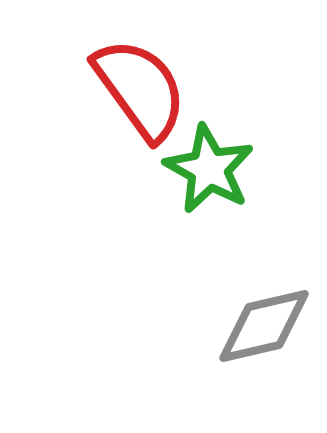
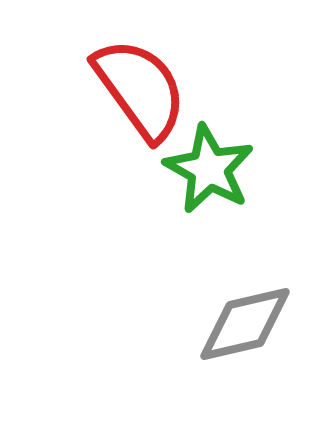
gray diamond: moved 19 px left, 2 px up
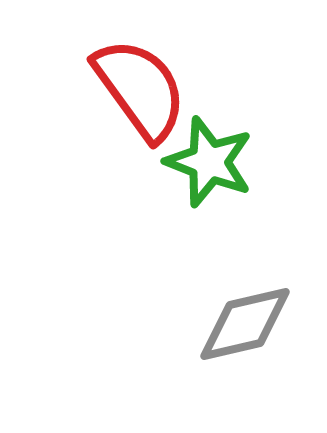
green star: moved 7 px up; rotated 8 degrees counterclockwise
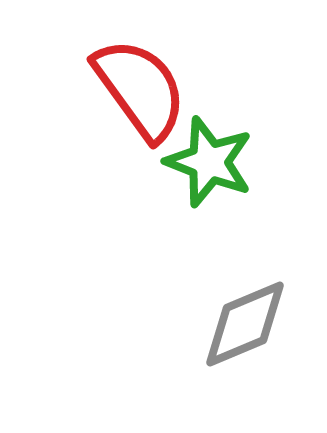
gray diamond: rotated 10 degrees counterclockwise
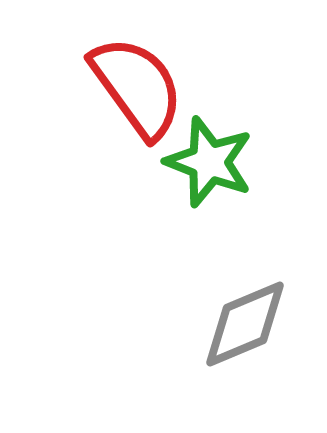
red semicircle: moved 3 px left, 2 px up
